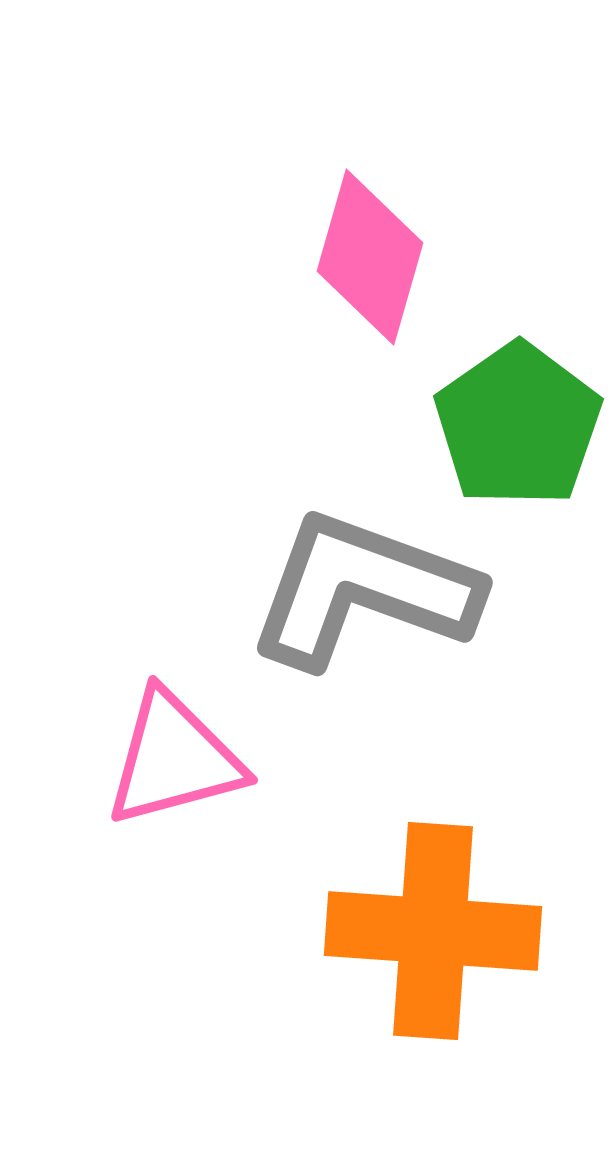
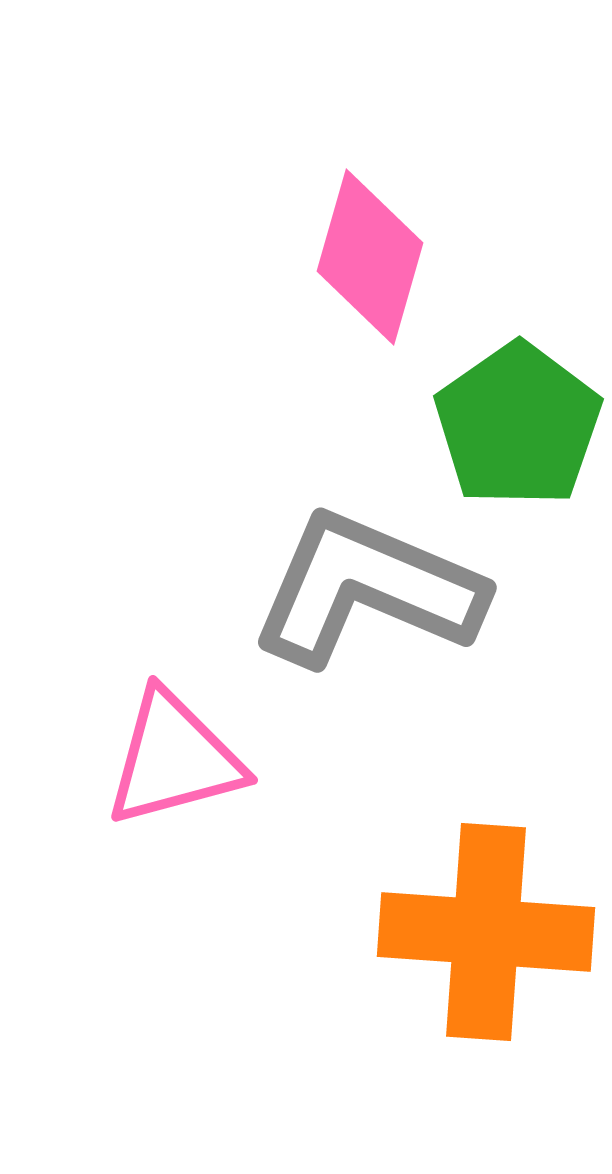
gray L-shape: moved 4 px right, 1 px up; rotated 3 degrees clockwise
orange cross: moved 53 px right, 1 px down
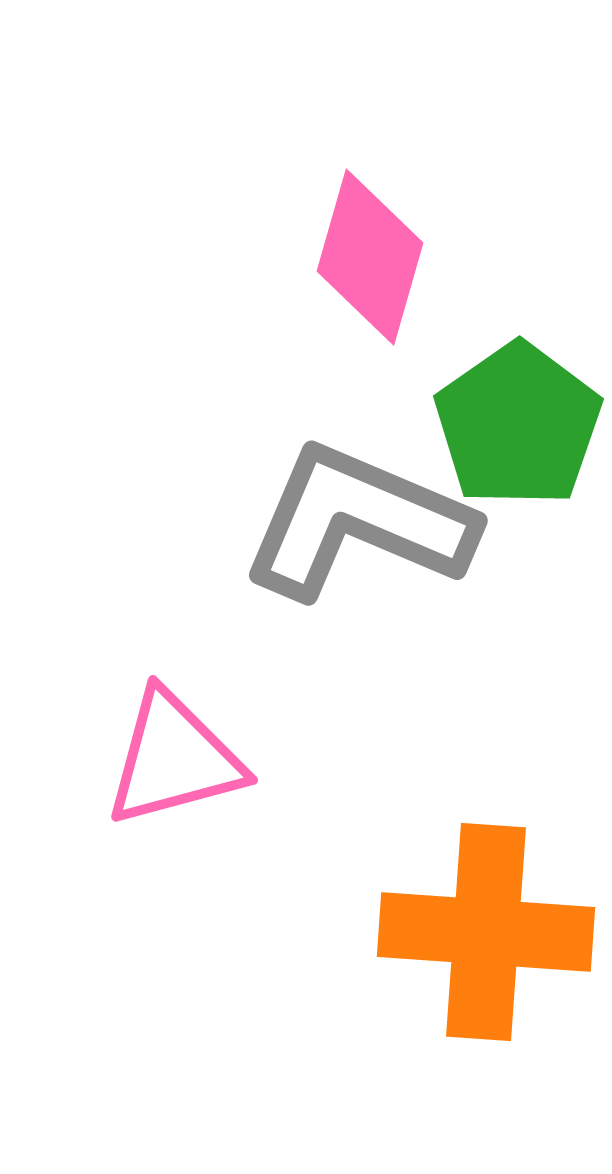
gray L-shape: moved 9 px left, 67 px up
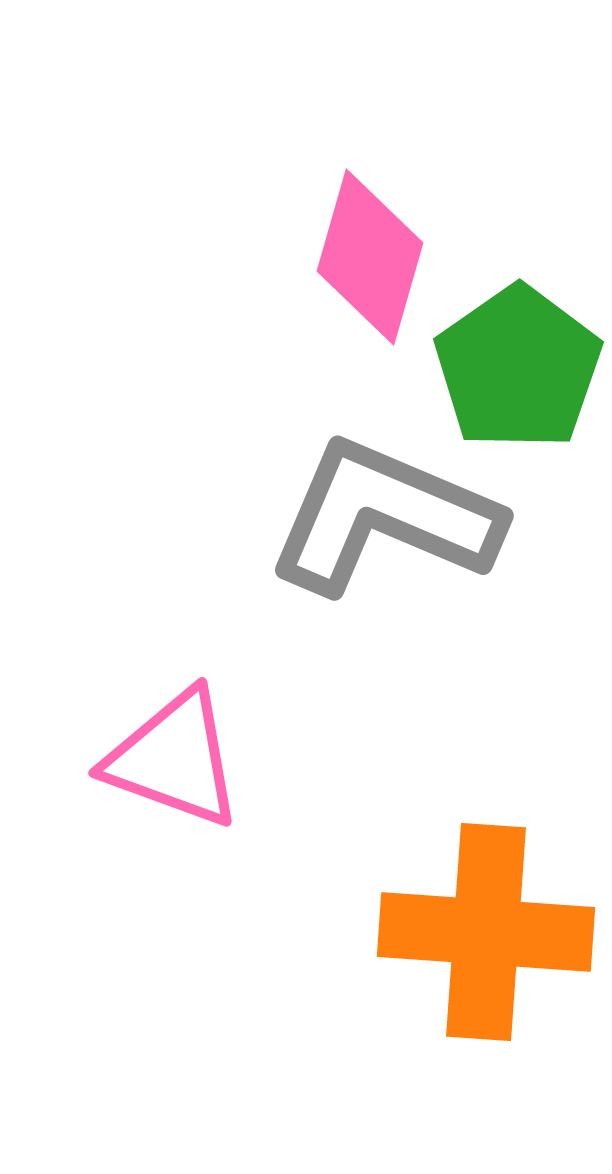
green pentagon: moved 57 px up
gray L-shape: moved 26 px right, 5 px up
pink triangle: rotated 35 degrees clockwise
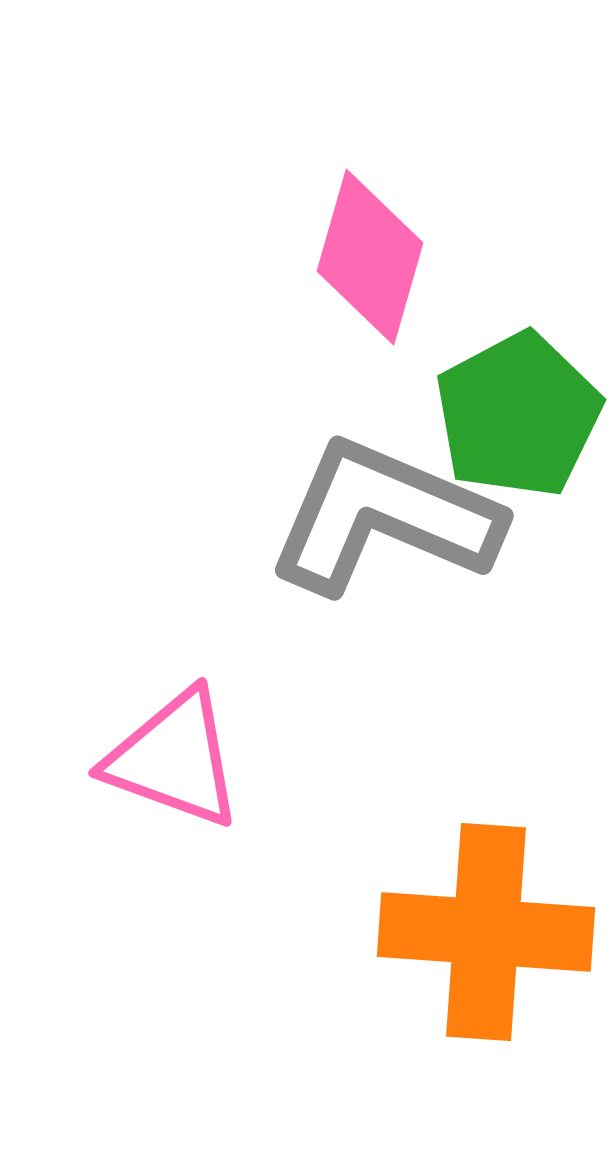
green pentagon: moved 47 px down; rotated 7 degrees clockwise
